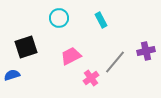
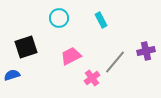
pink cross: moved 1 px right
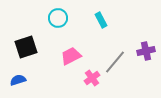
cyan circle: moved 1 px left
blue semicircle: moved 6 px right, 5 px down
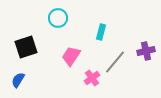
cyan rectangle: moved 12 px down; rotated 42 degrees clockwise
pink trapezoid: rotated 30 degrees counterclockwise
blue semicircle: rotated 42 degrees counterclockwise
